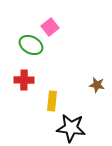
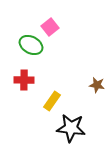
yellow rectangle: rotated 30 degrees clockwise
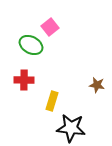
yellow rectangle: rotated 18 degrees counterclockwise
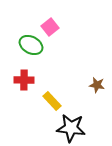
yellow rectangle: rotated 60 degrees counterclockwise
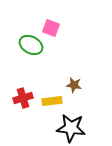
pink square: moved 1 px right, 1 px down; rotated 30 degrees counterclockwise
red cross: moved 1 px left, 18 px down; rotated 18 degrees counterclockwise
brown star: moved 23 px left
yellow rectangle: rotated 54 degrees counterclockwise
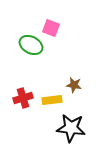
yellow rectangle: moved 1 px up
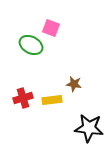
brown star: moved 1 px up
black star: moved 18 px right
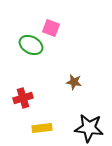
brown star: moved 2 px up
yellow rectangle: moved 10 px left, 28 px down
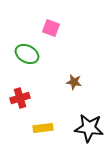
green ellipse: moved 4 px left, 9 px down
red cross: moved 3 px left
yellow rectangle: moved 1 px right
